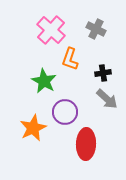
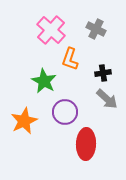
orange star: moved 9 px left, 7 px up
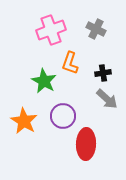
pink cross: rotated 28 degrees clockwise
orange L-shape: moved 4 px down
purple circle: moved 2 px left, 4 px down
orange star: rotated 16 degrees counterclockwise
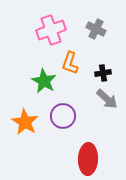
orange star: moved 1 px right, 1 px down
red ellipse: moved 2 px right, 15 px down
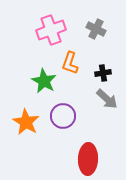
orange star: moved 1 px right
